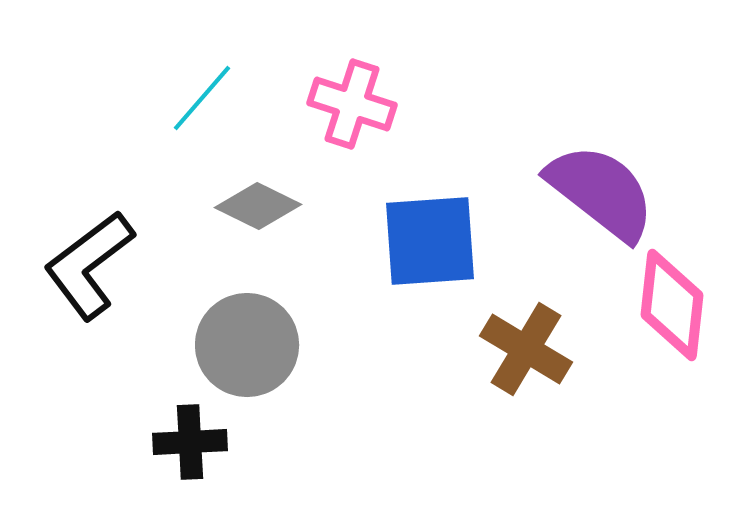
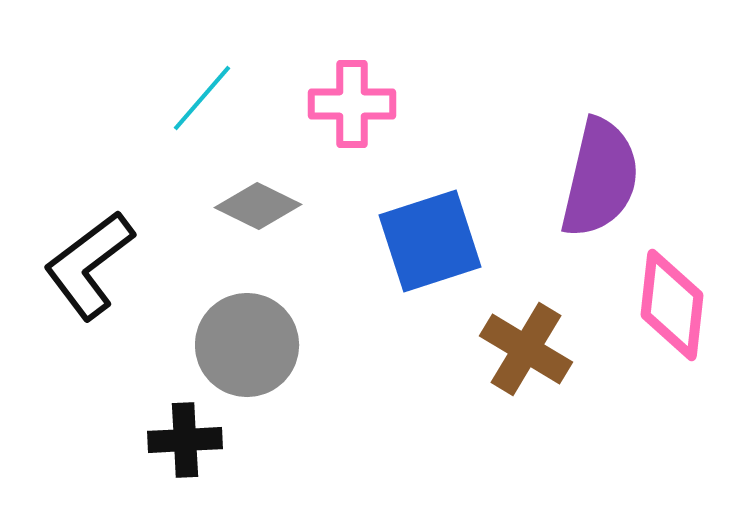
pink cross: rotated 18 degrees counterclockwise
purple semicircle: moved 1 px left, 14 px up; rotated 65 degrees clockwise
blue square: rotated 14 degrees counterclockwise
black cross: moved 5 px left, 2 px up
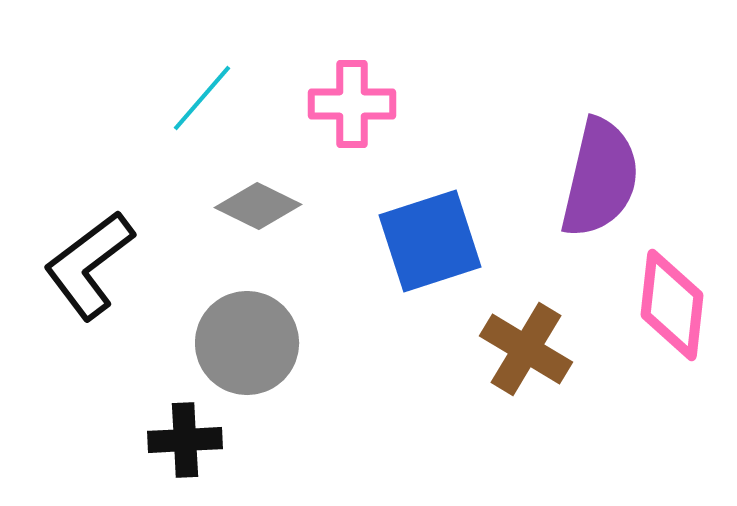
gray circle: moved 2 px up
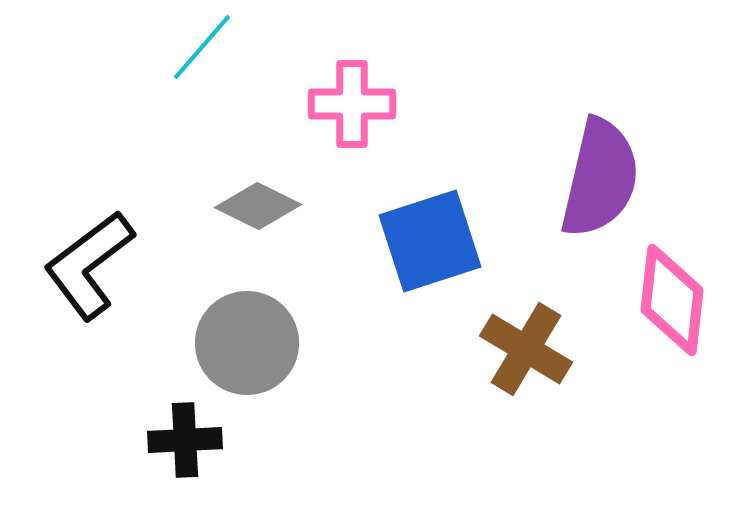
cyan line: moved 51 px up
pink diamond: moved 5 px up
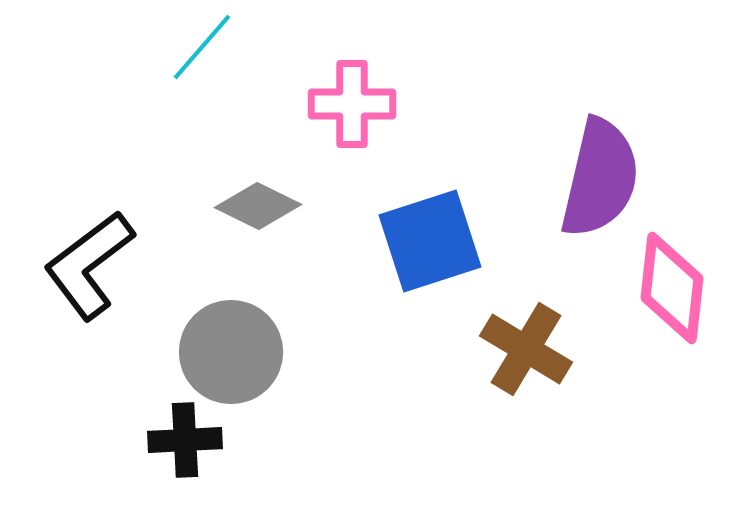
pink diamond: moved 12 px up
gray circle: moved 16 px left, 9 px down
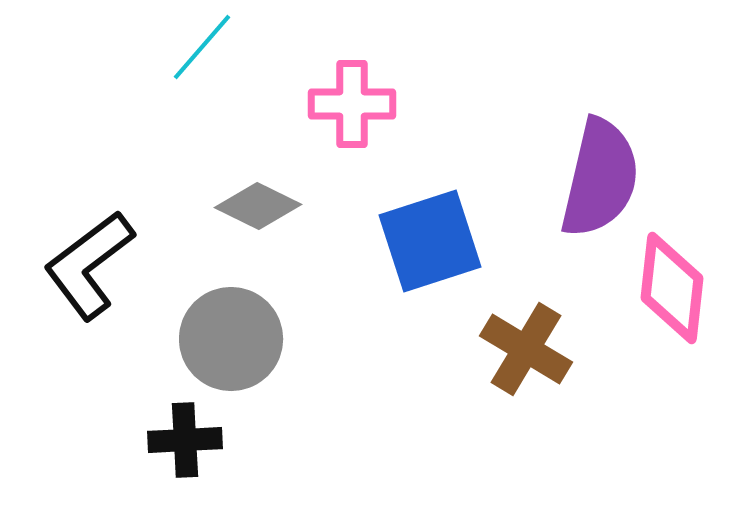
gray circle: moved 13 px up
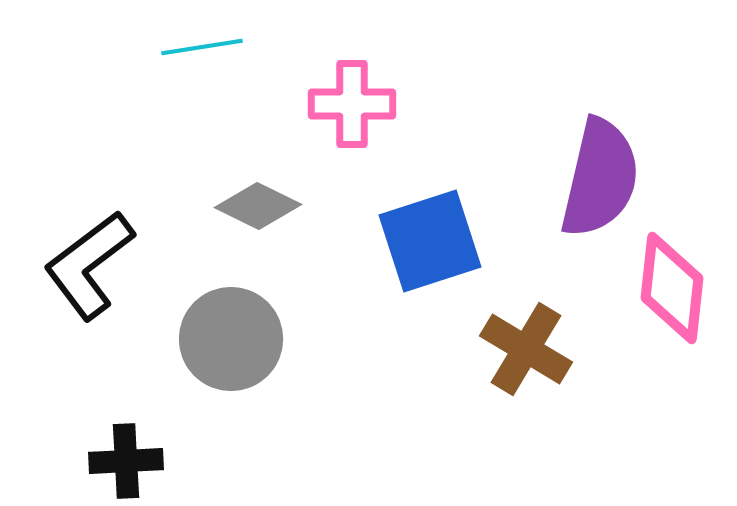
cyan line: rotated 40 degrees clockwise
black cross: moved 59 px left, 21 px down
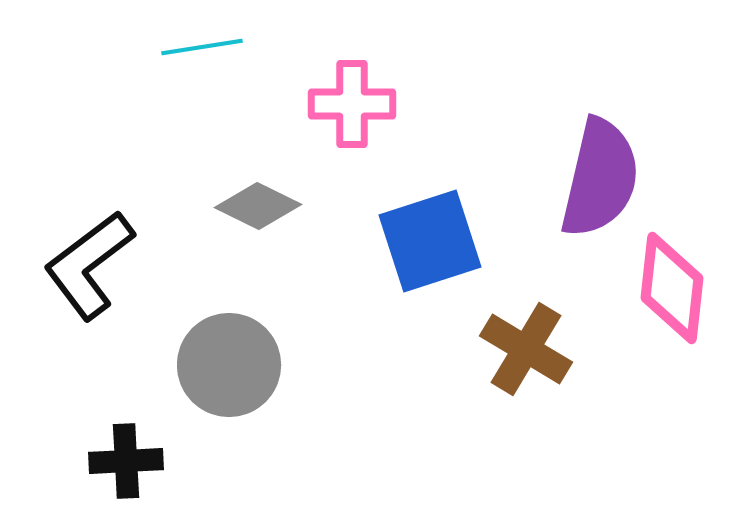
gray circle: moved 2 px left, 26 px down
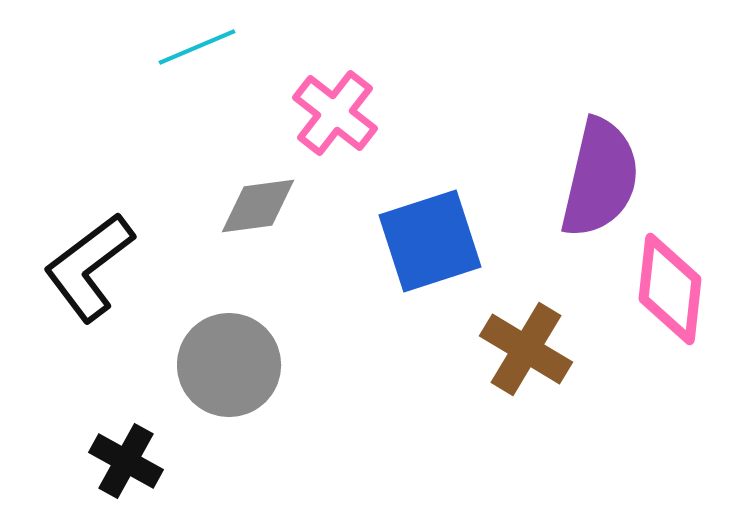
cyan line: moved 5 px left; rotated 14 degrees counterclockwise
pink cross: moved 17 px left, 9 px down; rotated 38 degrees clockwise
gray diamond: rotated 34 degrees counterclockwise
black L-shape: moved 2 px down
pink diamond: moved 2 px left, 1 px down
black cross: rotated 32 degrees clockwise
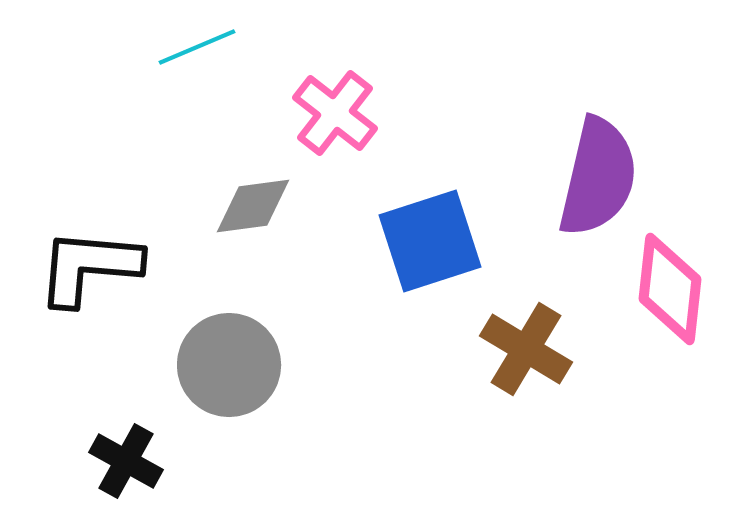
purple semicircle: moved 2 px left, 1 px up
gray diamond: moved 5 px left
black L-shape: rotated 42 degrees clockwise
